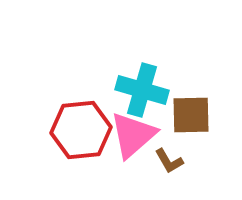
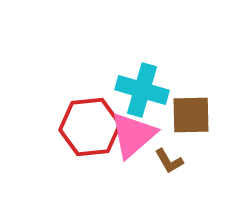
red hexagon: moved 9 px right, 3 px up
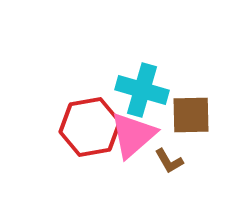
red hexagon: rotated 4 degrees counterclockwise
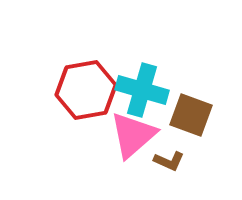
brown square: rotated 21 degrees clockwise
red hexagon: moved 4 px left, 37 px up
brown L-shape: rotated 36 degrees counterclockwise
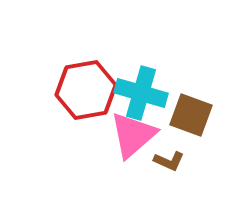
cyan cross: moved 1 px left, 3 px down
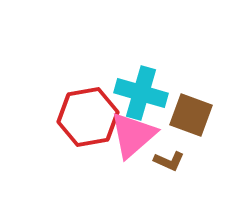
red hexagon: moved 2 px right, 27 px down
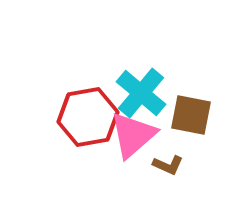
cyan cross: rotated 24 degrees clockwise
brown square: rotated 9 degrees counterclockwise
brown L-shape: moved 1 px left, 4 px down
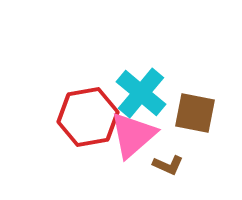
brown square: moved 4 px right, 2 px up
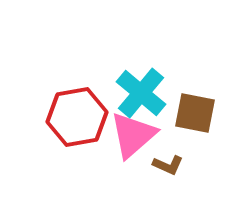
red hexagon: moved 11 px left
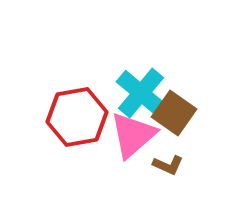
brown square: moved 21 px left; rotated 24 degrees clockwise
